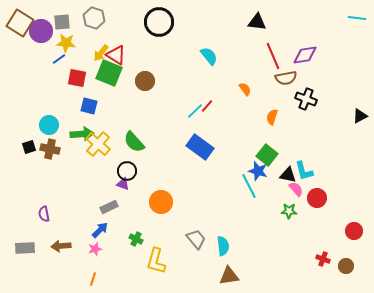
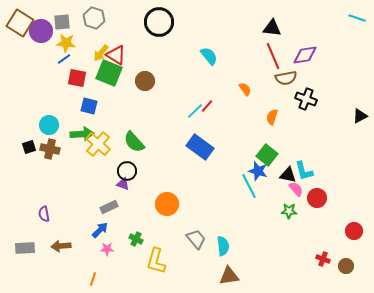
cyan line at (357, 18): rotated 12 degrees clockwise
black triangle at (257, 22): moved 15 px right, 6 px down
blue line at (59, 59): moved 5 px right
orange circle at (161, 202): moved 6 px right, 2 px down
pink star at (95, 249): moved 12 px right; rotated 16 degrees clockwise
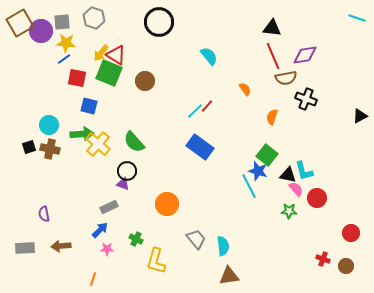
brown square at (20, 23): rotated 28 degrees clockwise
red circle at (354, 231): moved 3 px left, 2 px down
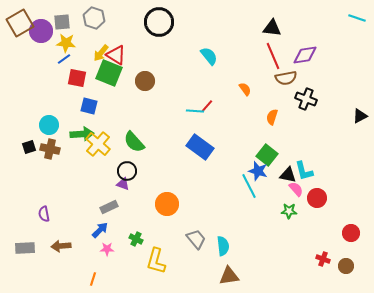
cyan line at (195, 111): rotated 48 degrees clockwise
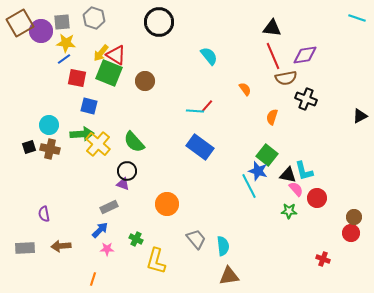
brown circle at (346, 266): moved 8 px right, 49 px up
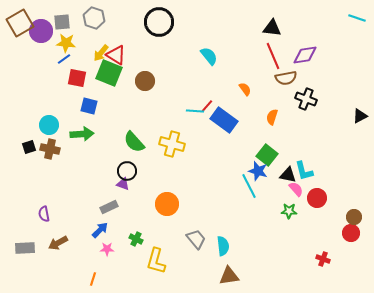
yellow cross at (98, 144): moved 74 px right; rotated 25 degrees counterclockwise
blue rectangle at (200, 147): moved 24 px right, 27 px up
brown arrow at (61, 246): moved 3 px left, 3 px up; rotated 24 degrees counterclockwise
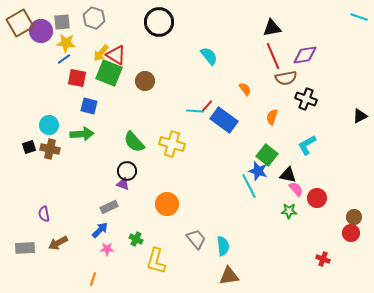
cyan line at (357, 18): moved 2 px right, 1 px up
black triangle at (272, 28): rotated 18 degrees counterclockwise
cyan L-shape at (304, 171): moved 3 px right, 26 px up; rotated 75 degrees clockwise
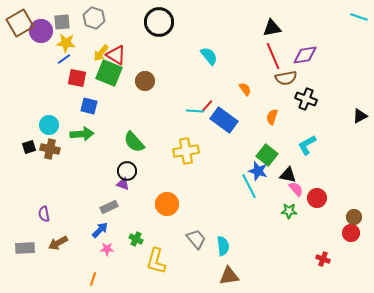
yellow cross at (172, 144): moved 14 px right, 7 px down; rotated 25 degrees counterclockwise
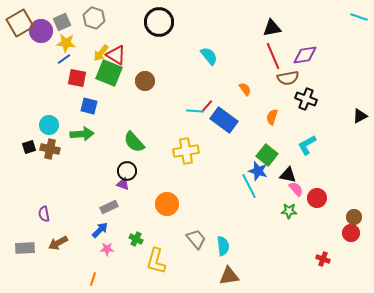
gray square at (62, 22): rotated 18 degrees counterclockwise
brown semicircle at (286, 78): moved 2 px right
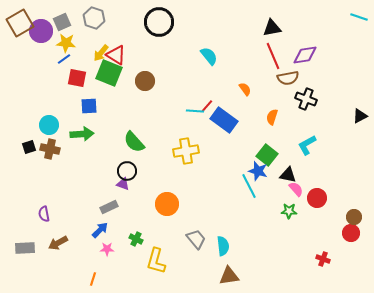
blue square at (89, 106): rotated 18 degrees counterclockwise
